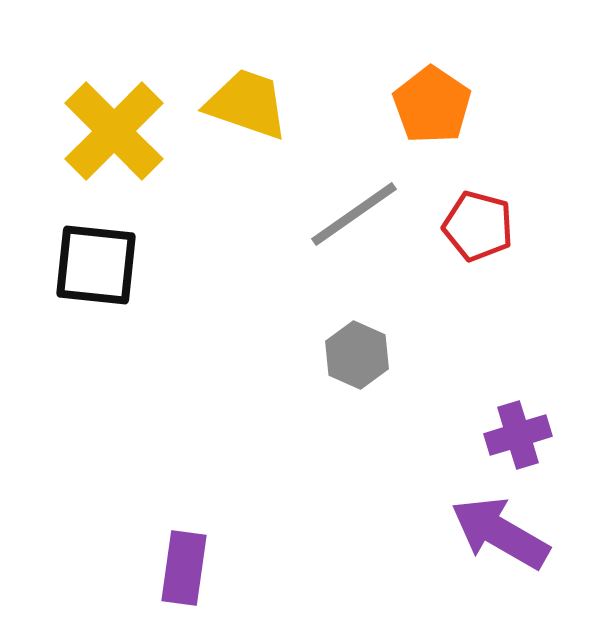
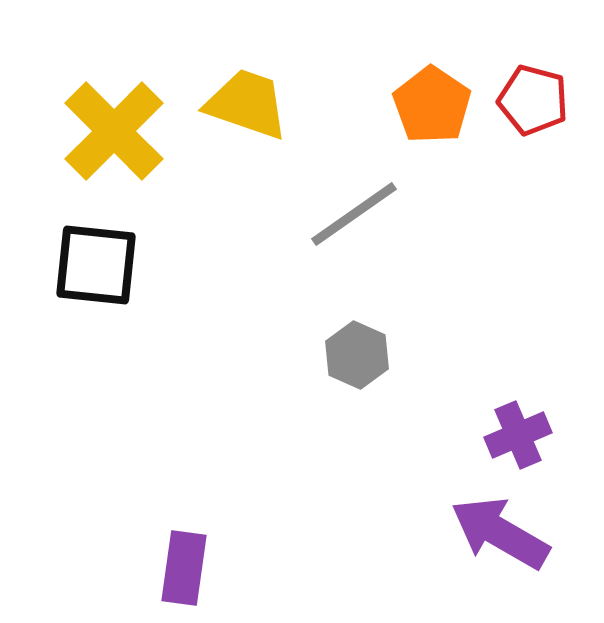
red pentagon: moved 55 px right, 126 px up
purple cross: rotated 6 degrees counterclockwise
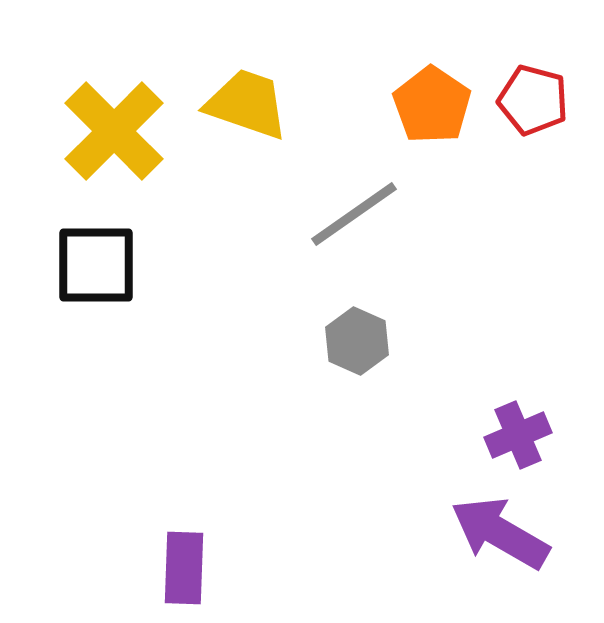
black square: rotated 6 degrees counterclockwise
gray hexagon: moved 14 px up
purple rectangle: rotated 6 degrees counterclockwise
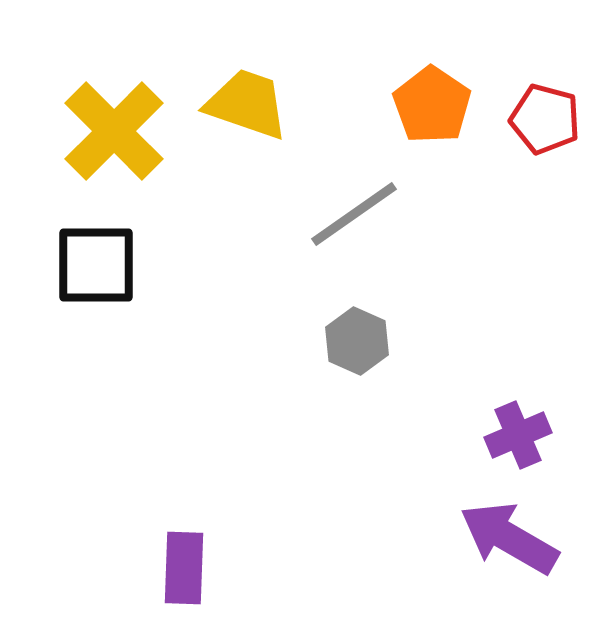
red pentagon: moved 12 px right, 19 px down
purple arrow: moved 9 px right, 5 px down
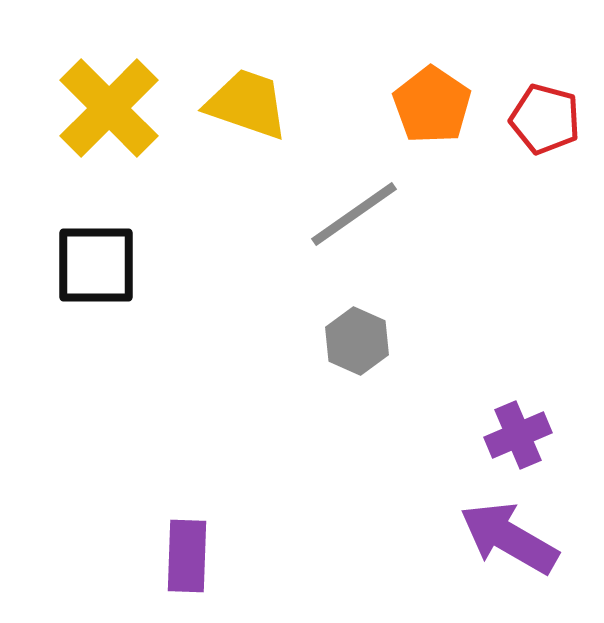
yellow cross: moved 5 px left, 23 px up
purple rectangle: moved 3 px right, 12 px up
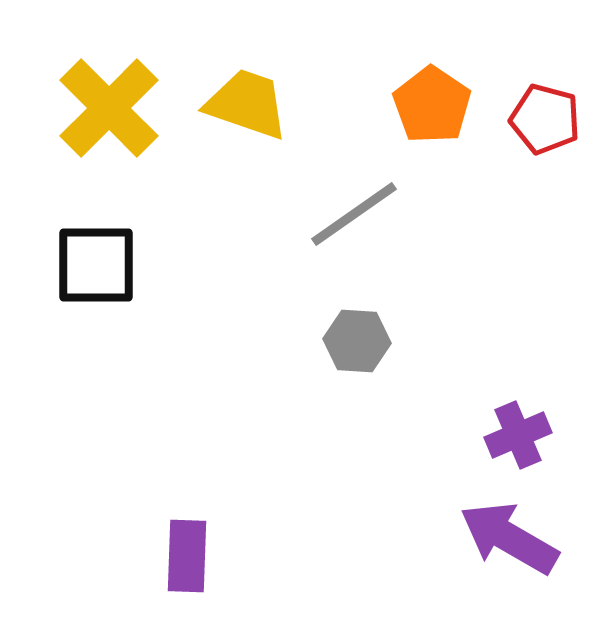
gray hexagon: rotated 20 degrees counterclockwise
